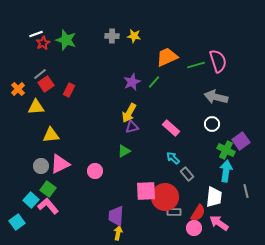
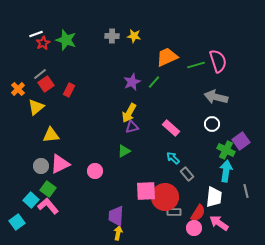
yellow triangle at (36, 107): rotated 36 degrees counterclockwise
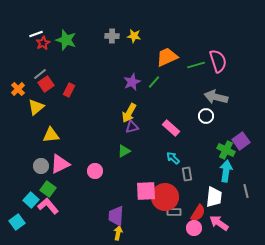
white circle at (212, 124): moved 6 px left, 8 px up
gray rectangle at (187, 174): rotated 32 degrees clockwise
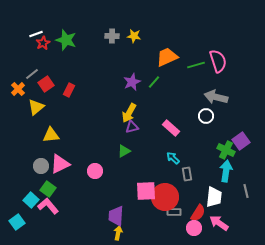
gray line at (40, 74): moved 8 px left
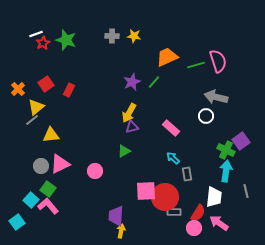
gray line at (32, 74): moved 46 px down
yellow arrow at (118, 233): moved 3 px right, 2 px up
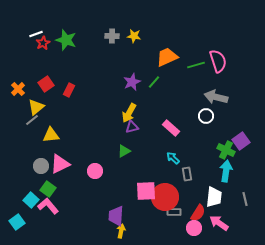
gray line at (246, 191): moved 1 px left, 8 px down
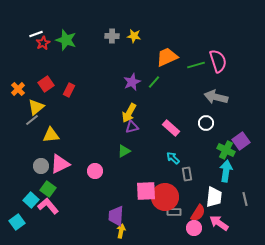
white circle at (206, 116): moved 7 px down
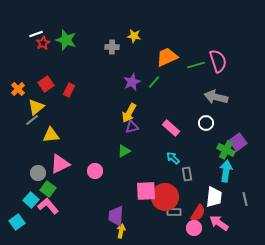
gray cross at (112, 36): moved 11 px down
purple square at (241, 141): moved 3 px left, 1 px down
gray circle at (41, 166): moved 3 px left, 7 px down
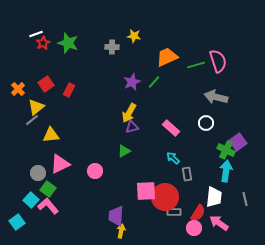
green star at (66, 40): moved 2 px right, 3 px down
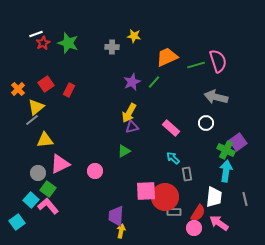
yellow triangle at (51, 135): moved 6 px left, 5 px down
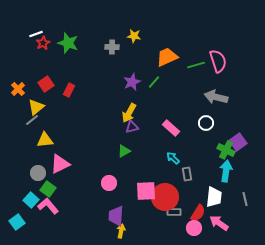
pink circle at (95, 171): moved 14 px right, 12 px down
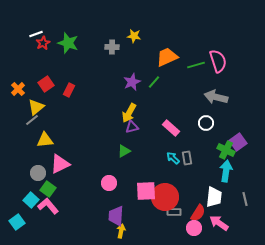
gray rectangle at (187, 174): moved 16 px up
